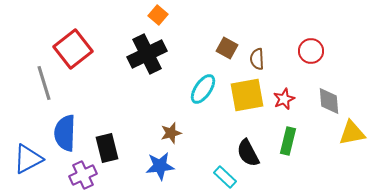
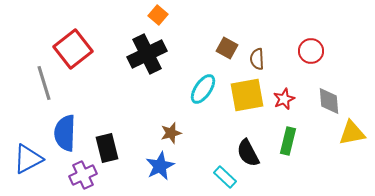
blue star: rotated 20 degrees counterclockwise
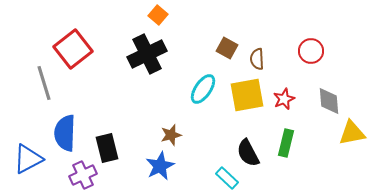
brown star: moved 2 px down
green rectangle: moved 2 px left, 2 px down
cyan rectangle: moved 2 px right, 1 px down
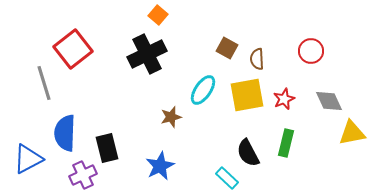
cyan ellipse: moved 1 px down
gray diamond: rotated 20 degrees counterclockwise
brown star: moved 18 px up
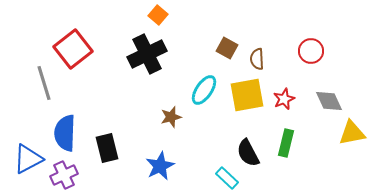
cyan ellipse: moved 1 px right
purple cross: moved 19 px left
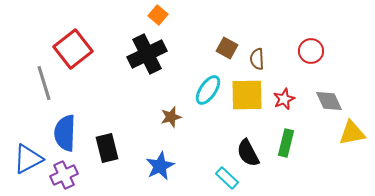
cyan ellipse: moved 4 px right
yellow square: rotated 9 degrees clockwise
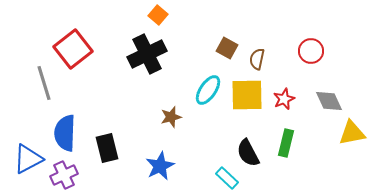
brown semicircle: rotated 15 degrees clockwise
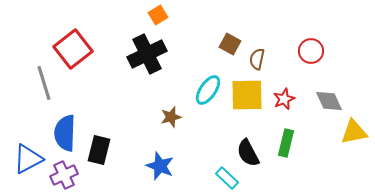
orange square: rotated 18 degrees clockwise
brown square: moved 3 px right, 4 px up
yellow triangle: moved 2 px right, 1 px up
black rectangle: moved 8 px left, 2 px down; rotated 28 degrees clockwise
blue star: rotated 24 degrees counterclockwise
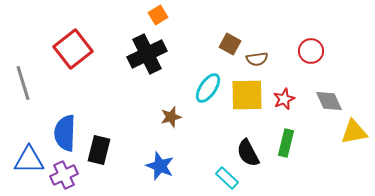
brown semicircle: rotated 110 degrees counterclockwise
gray line: moved 21 px left
cyan ellipse: moved 2 px up
blue triangle: moved 1 px right, 1 px down; rotated 28 degrees clockwise
